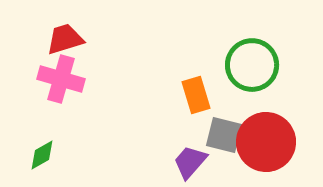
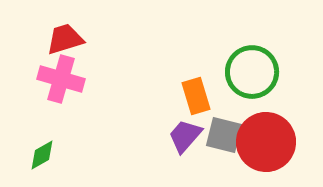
green circle: moved 7 px down
orange rectangle: moved 1 px down
purple trapezoid: moved 5 px left, 26 px up
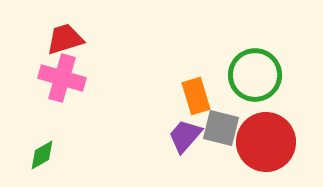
green circle: moved 3 px right, 3 px down
pink cross: moved 1 px right, 1 px up
gray square: moved 3 px left, 7 px up
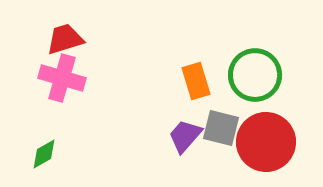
orange rectangle: moved 15 px up
green diamond: moved 2 px right, 1 px up
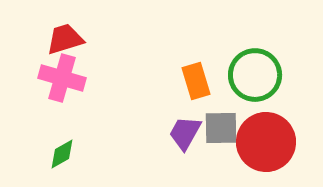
gray square: rotated 15 degrees counterclockwise
purple trapezoid: moved 3 px up; rotated 12 degrees counterclockwise
green diamond: moved 18 px right
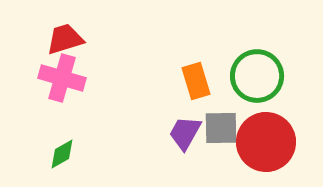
green circle: moved 2 px right, 1 px down
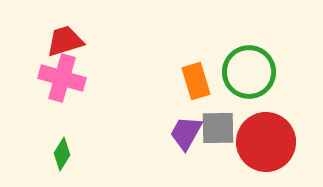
red trapezoid: moved 2 px down
green circle: moved 8 px left, 4 px up
gray square: moved 3 px left
purple trapezoid: moved 1 px right
green diamond: rotated 28 degrees counterclockwise
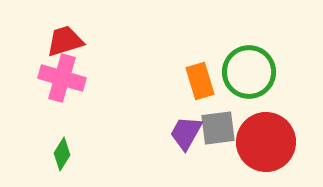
orange rectangle: moved 4 px right
gray square: rotated 6 degrees counterclockwise
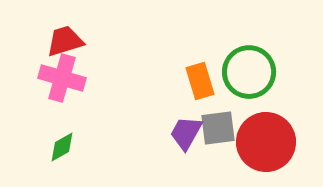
green diamond: moved 7 px up; rotated 28 degrees clockwise
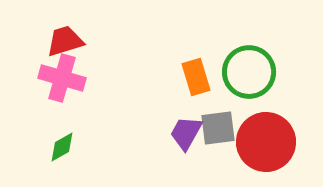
orange rectangle: moved 4 px left, 4 px up
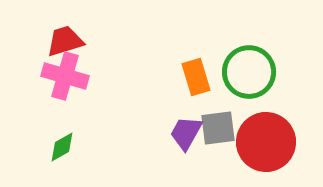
pink cross: moved 3 px right, 2 px up
